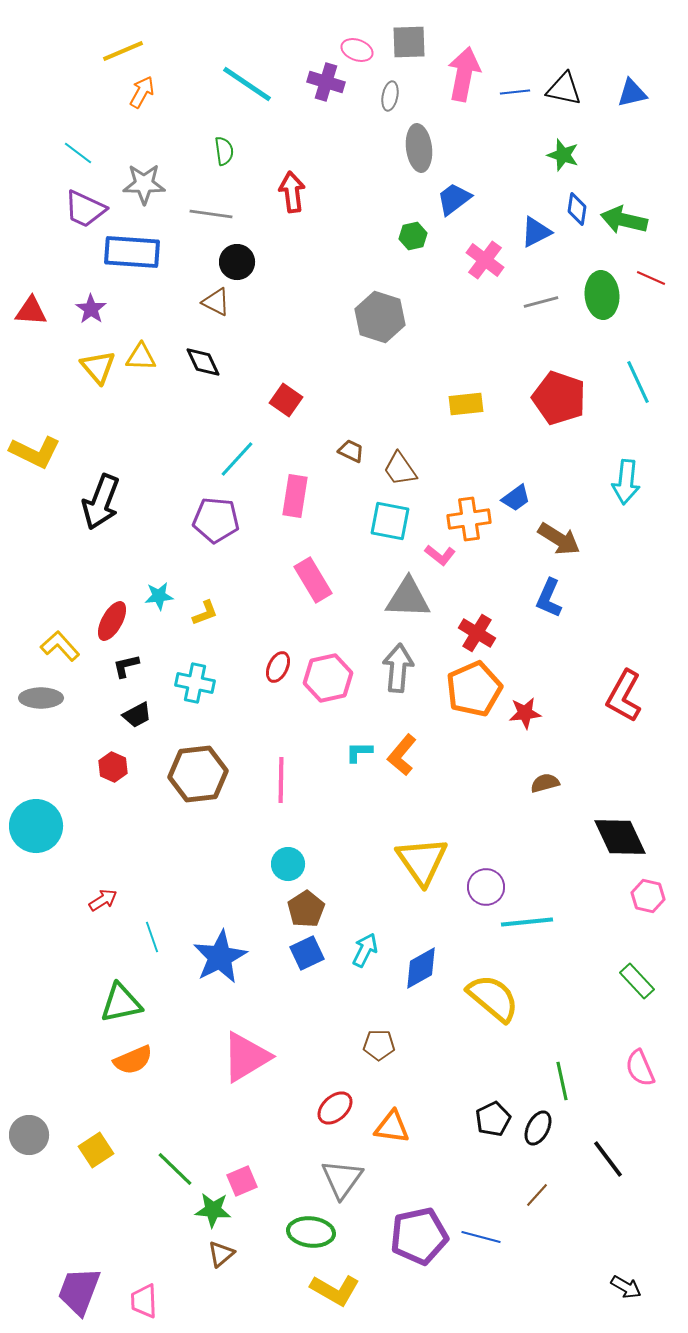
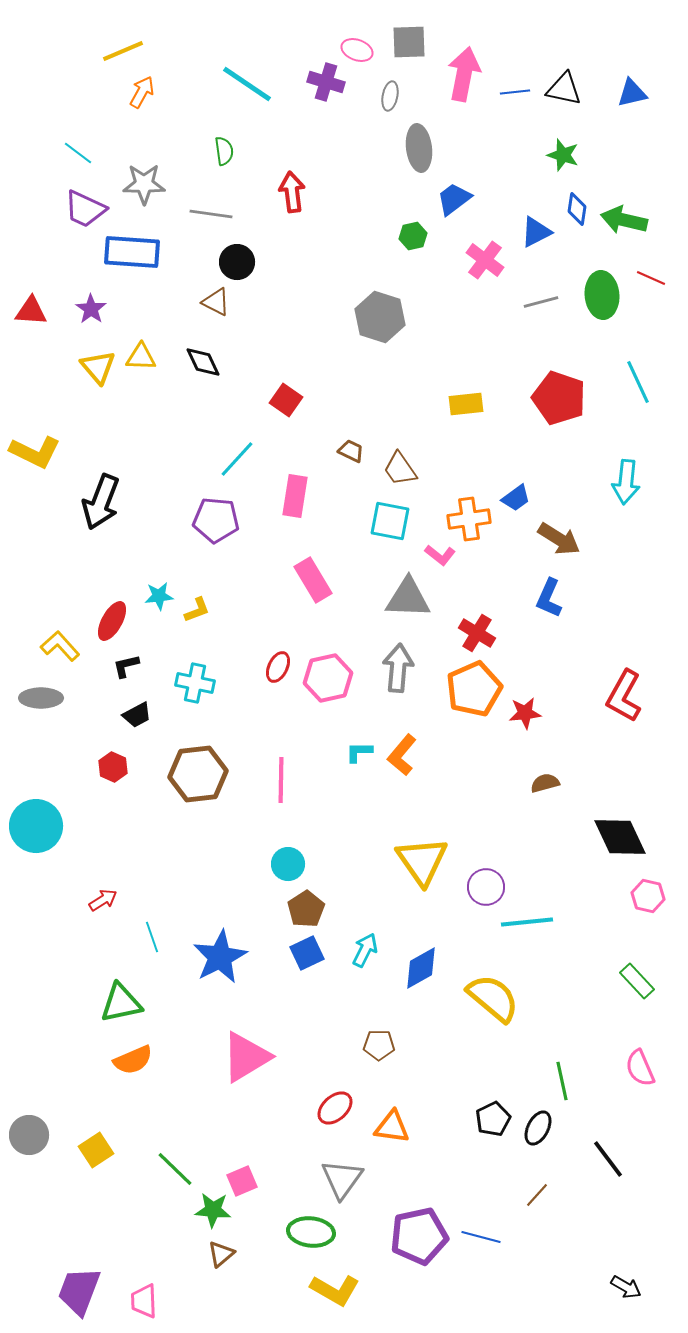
yellow L-shape at (205, 613): moved 8 px left, 3 px up
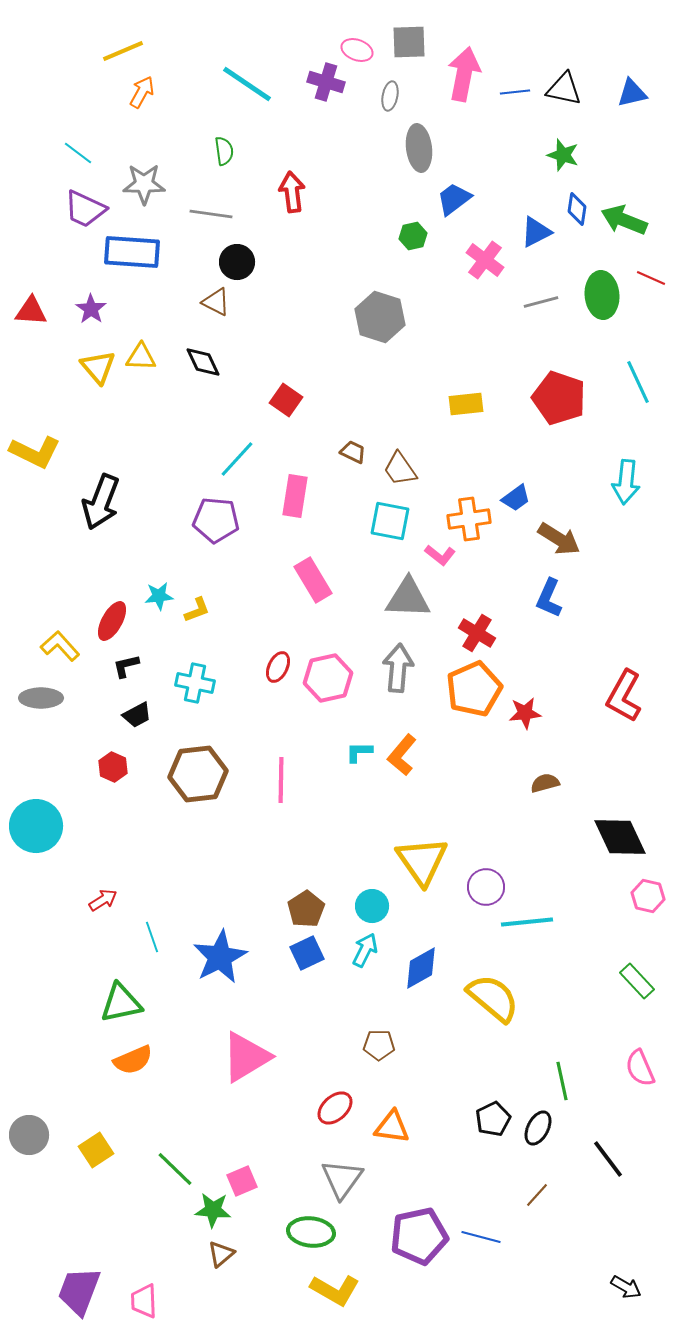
green arrow at (624, 220): rotated 9 degrees clockwise
brown trapezoid at (351, 451): moved 2 px right, 1 px down
cyan circle at (288, 864): moved 84 px right, 42 px down
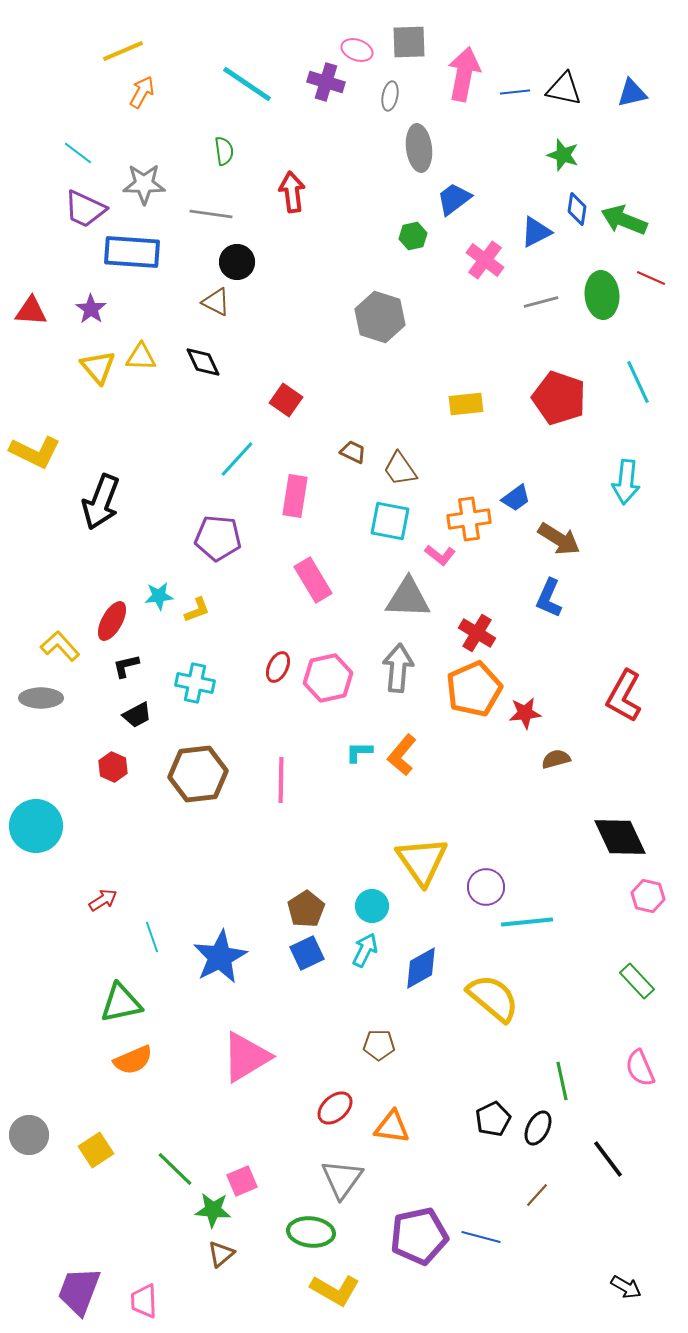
purple pentagon at (216, 520): moved 2 px right, 18 px down
brown semicircle at (545, 783): moved 11 px right, 24 px up
